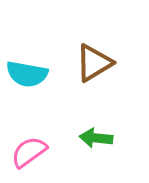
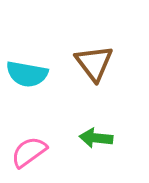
brown triangle: rotated 36 degrees counterclockwise
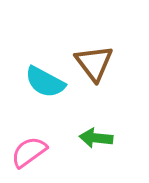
cyan semicircle: moved 18 px right, 8 px down; rotated 18 degrees clockwise
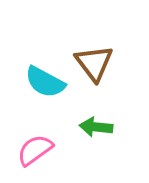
green arrow: moved 11 px up
pink semicircle: moved 6 px right, 2 px up
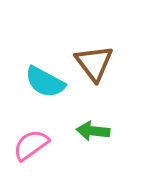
green arrow: moved 3 px left, 4 px down
pink semicircle: moved 4 px left, 5 px up
